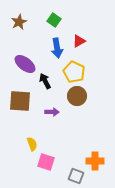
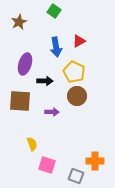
green square: moved 9 px up
blue arrow: moved 1 px left, 1 px up
purple ellipse: rotated 70 degrees clockwise
black arrow: rotated 119 degrees clockwise
pink square: moved 1 px right, 3 px down
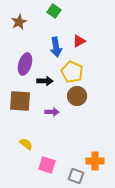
yellow pentagon: moved 2 px left
yellow semicircle: moved 6 px left; rotated 32 degrees counterclockwise
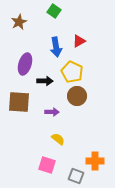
brown square: moved 1 px left, 1 px down
yellow semicircle: moved 32 px right, 5 px up
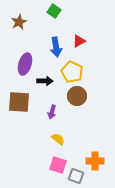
purple arrow: rotated 104 degrees clockwise
pink square: moved 11 px right
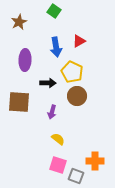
purple ellipse: moved 4 px up; rotated 15 degrees counterclockwise
black arrow: moved 3 px right, 2 px down
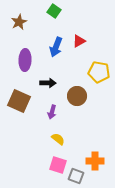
blue arrow: rotated 30 degrees clockwise
yellow pentagon: moved 27 px right; rotated 15 degrees counterclockwise
brown square: moved 1 px up; rotated 20 degrees clockwise
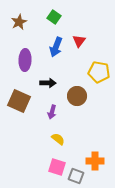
green square: moved 6 px down
red triangle: rotated 24 degrees counterclockwise
pink square: moved 1 px left, 2 px down
